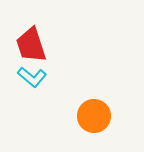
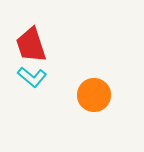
orange circle: moved 21 px up
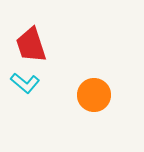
cyan L-shape: moved 7 px left, 6 px down
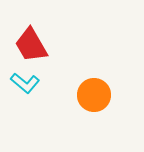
red trapezoid: rotated 12 degrees counterclockwise
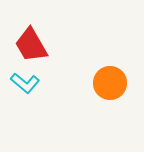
orange circle: moved 16 px right, 12 px up
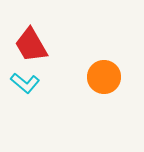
orange circle: moved 6 px left, 6 px up
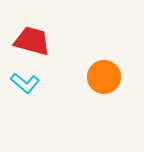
red trapezoid: moved 1 px right, 4 px up; rotated 135 degrees clockwise
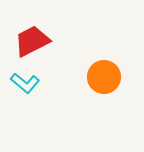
red trapezoid: rotated 42 degrees counterclockwise
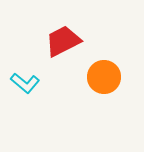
red trapezoid: moved 31 px right
